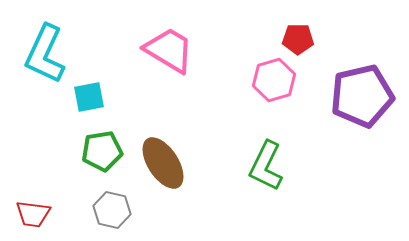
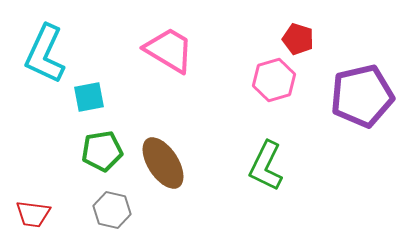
red pentagon: rotated 16 degrees clockwise
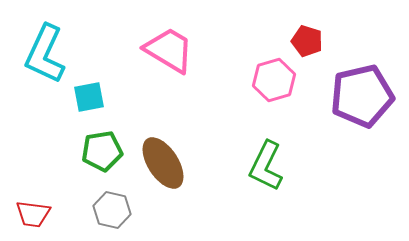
red pentagon: moved 9 px right, 2 px down
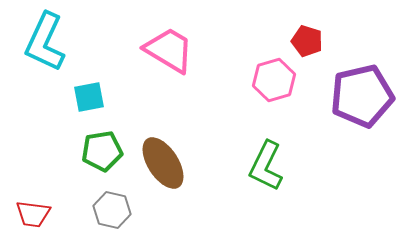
cyan L-shape: moved 12 px up
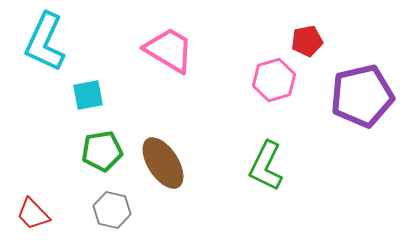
red pentagon: rotated 28 degrees counterclockwise
cyan square: moved 1 px left, 2 px up
red trapezoid: rotated 39 degrees clockwise
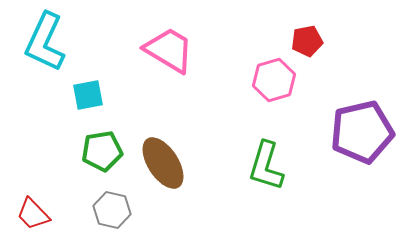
purple pentagon: moved 36 px down
green L-shape: rotated 9 degrees counterclockwise
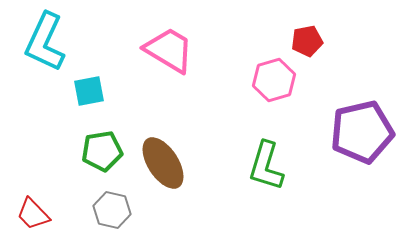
cyan square: moved 1 px right, 4 px up
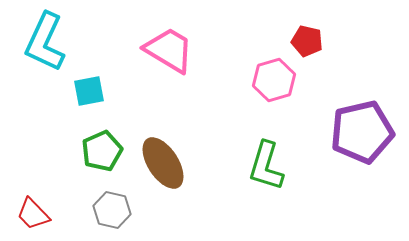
red pentagon: rotated 24 degrees clockwise
green pentagon: rotated 15 degrees counterclockwise
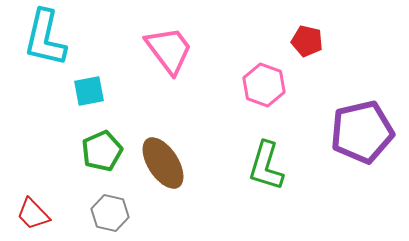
cyan L-shape: moved 4 px up; rotated 12 degrees counterclockwise
pink trapezoid: rotated 22 degrees clockwise
pink hexagon: moved 10 px left, 5 px down; rotated 24 degrees counterclockwise
gray hexagon: moved 2 px left, 3 px down
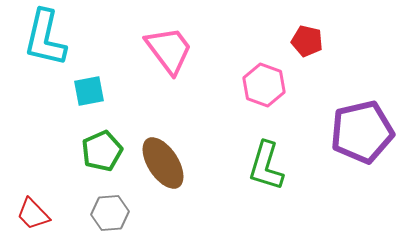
gray hexagon: rotated 18 degrees counterclockwise
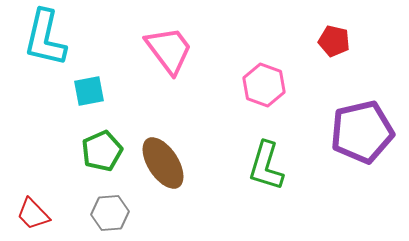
red pentagon: moved 27 px right
